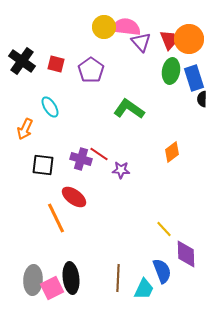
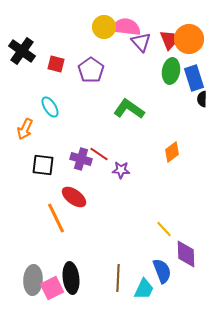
black cross: moved 10 px up
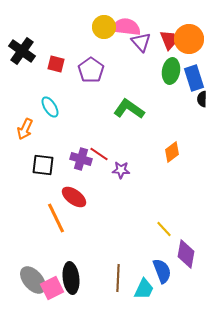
purple diamond: rotated 12 degrees clockwise
gray ellipse: rotated 44 degrees counterclockwise
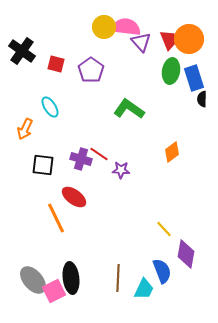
pink square: moved 2 px right, 3 px down
